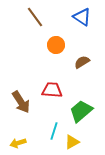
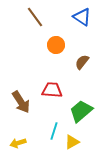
brown semicircle: rotated 21 degrees counterclockwise
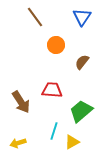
blue triangle: rotated 30 degrees clockwise
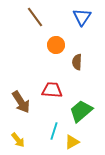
brown semicircle: moved 5 px left; rotated 35 degrees counterclockwise
yellow arrow: moved 3 px up; rotated 112 degrees counterclockwise
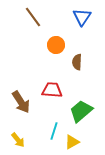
brown line: moved 2 px left
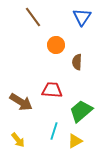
brown arrow: rotated 25 degrees counterclockwise
yellow triangle: moved 3 px right, 1 px up
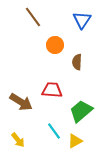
blue triangle: moved 3 px down
orange circle: moved 1 px left
cyan line: rotated 54 degrees counterclockwise
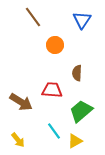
brown semicircle: moved 11 px down
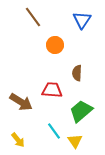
yellow triangle: rotated 35 degrees counterclockwise
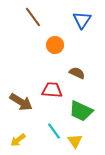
brown semicircle: rotated 112 degrees clockwise
green trapezoid: rotated 115 degrees counterclockwise
yellow arrow: rotated 91 degrees clockwise
